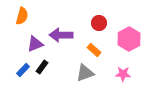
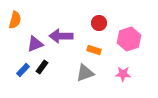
orange semicircle: moved 7 px left, 4 px down
purple arrow: moved 1 px down
pink hexagon: rotated 10 degrees clockwise
orange rectangle: rotated 24 degrees counterclockwise
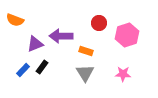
orange semicircle: rotated 96 degrees clockwise
pink hexagon: moved 2 px left, 4 px up
orange rectangle: moved 8 px left, 1 px down
gray triangle: rotated 42 degrees counterclockwise
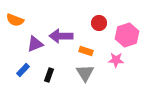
black rectangle: moved 7 px right, 8 px down; rotated 16 degrees counterclockwise
pink star: moved 7 px left, 14 px up
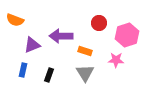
purple triangle: moved 3 px left, 1 px down
orange rectangle: moved 1 px left
blue rectangle: rotated 32 degrees counterclockwise
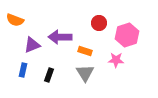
purple arrow: moved 1 px left, 1 px down
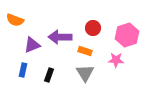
red circle: moved 6 px left, 5 px down
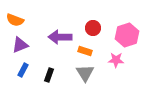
purple triangle: moved 12 px left
blue rectangle: rotated 16 degrees clockwise
